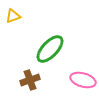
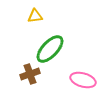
yellow triangle: moved 22 px right; rotated 14 degrees clockwise
brown cross: moved 6 px up
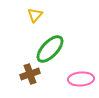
yellow triangle: moved 1 px up; rotated 42 degrees counterclockwise
pink ellipse: moved 2 px left, 1 px up; rotated 20 degrees counterclockwise
